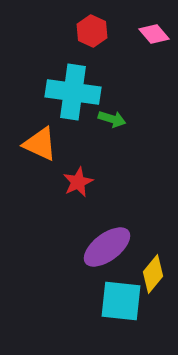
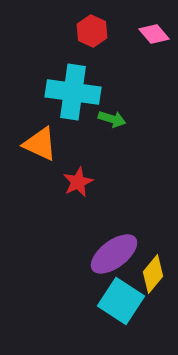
purple ellipse: moved 7 px right, 7 px down
cyan square: rotated 27 degrees clockwise
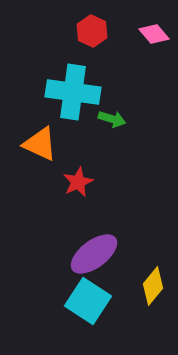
purple ellipse: moved 20 px left
yellow diamond: moved 12 px down
cyan square: moved 33 px left
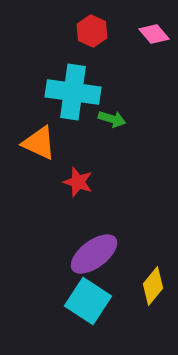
orange triangle: moved 1 px left, 1 px up
red star: rotated 28 degrees counterclockwise
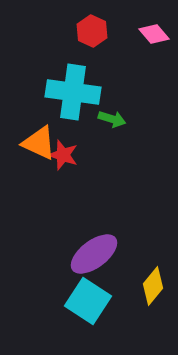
red star: moved 15 px left, 27 px up
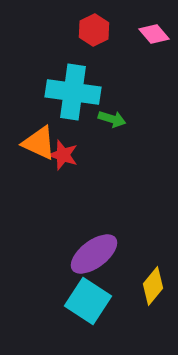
red hexagon: moved 2 px right, 1 px up; rotated 8 degrees clockwise
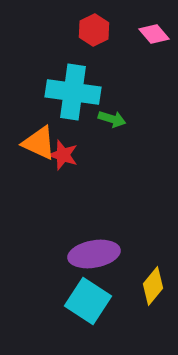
purple ellipse: rotated 27 degrees clockwise
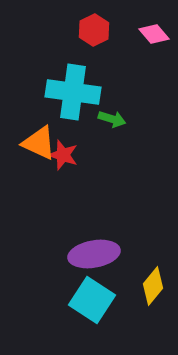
cyan square: moved 4 px right, 1 px up
